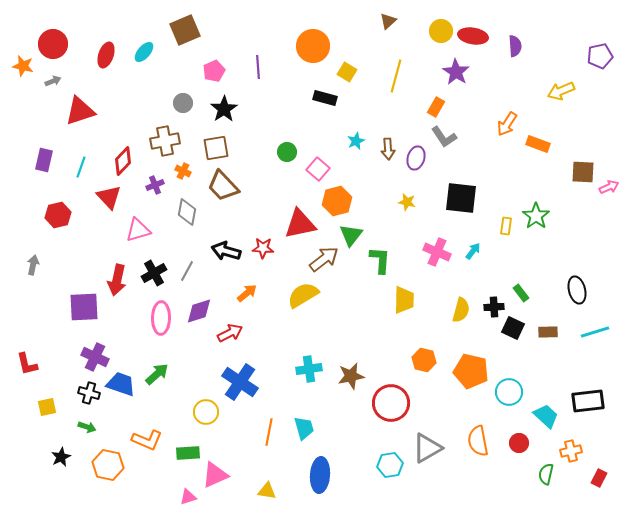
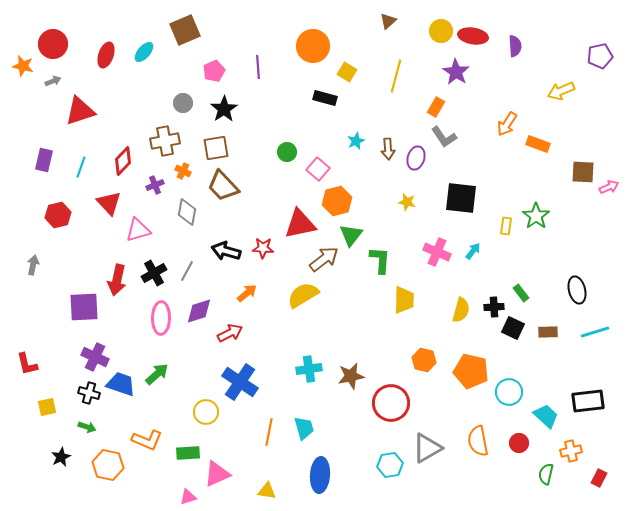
red triangle at (109, 197): moved 6 px down
pink triangle at (215, 475): moved 2 px right, 1 px up
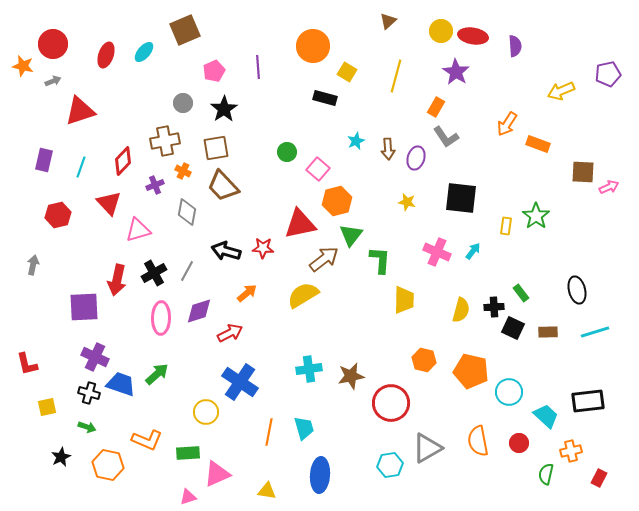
purple pentagon at (600, 56): moved 8 px right, 18 px down
gray L-shape at (444, 137): moved 2 px right
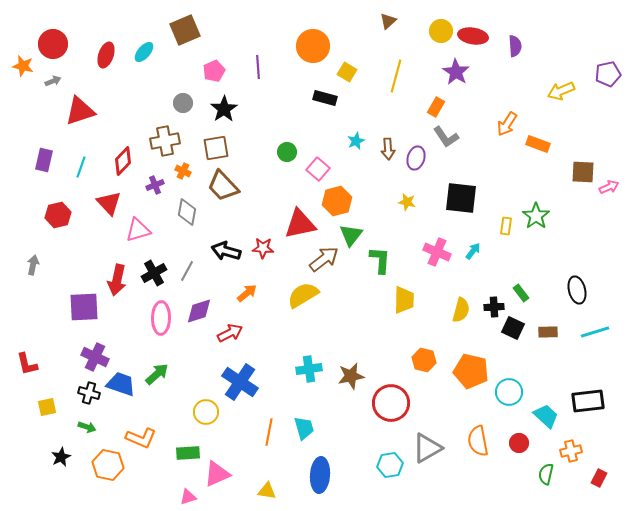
orange L-shape at (147, 440): moved 6 px left, 2 px up
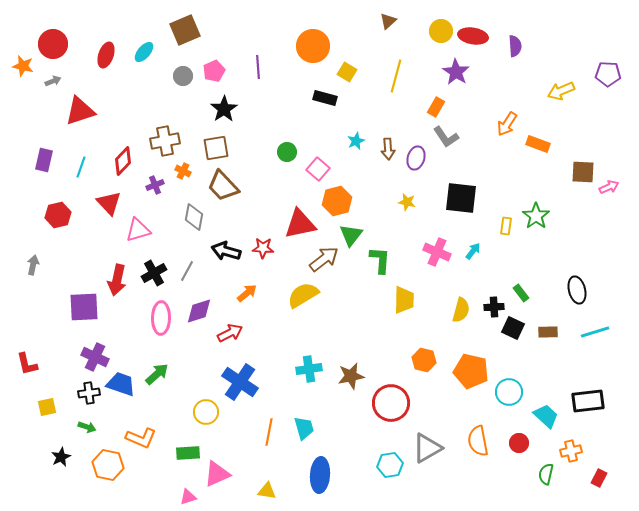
purple pentagon at (608, 74): rotated 15 degrees clockwise
gray circle at (183, 103): moved 27 px up
gray diamond at (187, 212): moved 7 px right, 5 px down
black cross at (89, 393): rotated 25 degrees counterclockwise
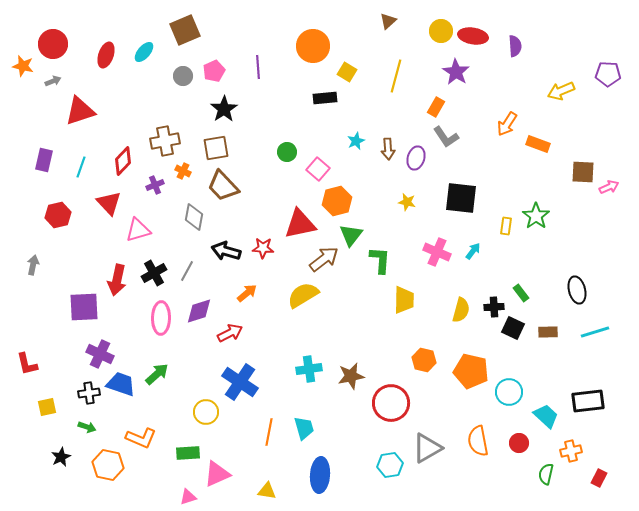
black rectangle at (325, 98): rotated 20 degrees counterclockwise
purple cross at (95, 357): moved 5 px right, 3 px up
